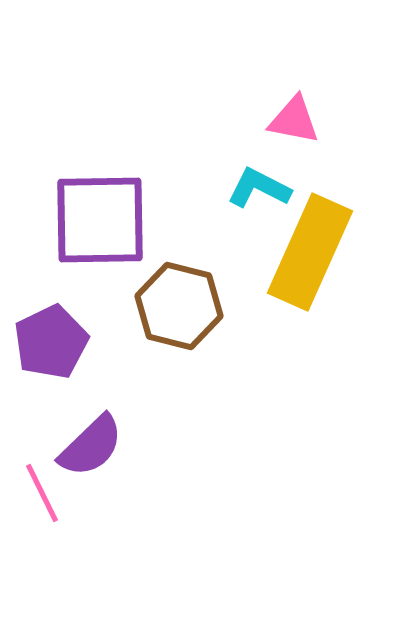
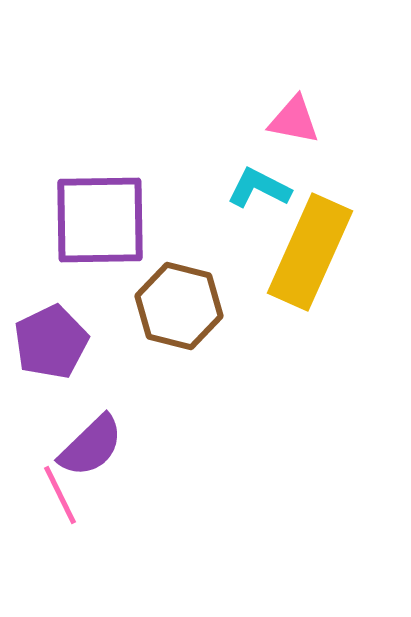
pink line: moved 18 px right, 2 px down
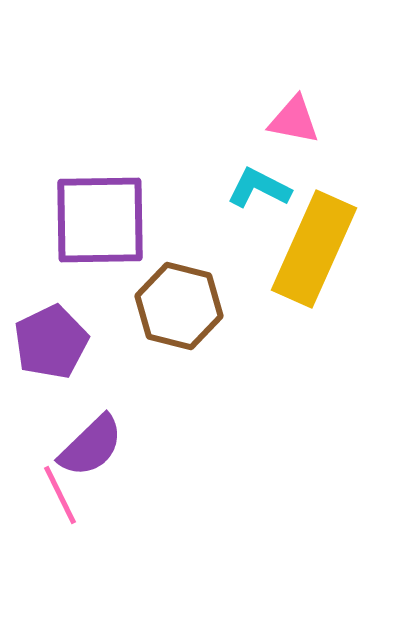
yellow rectangle: moved 4 px right, 3 px up
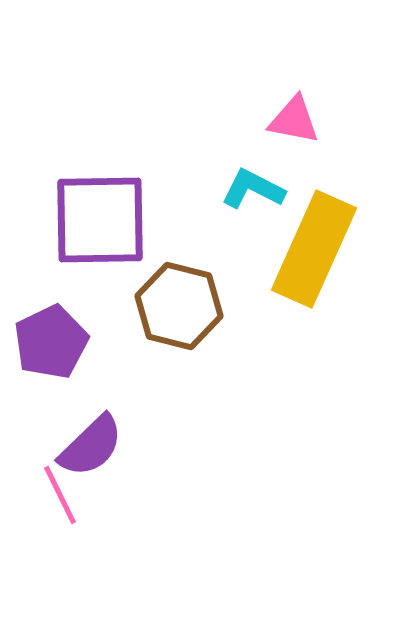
cyan L-shape: moved 6 px left, 1 px down
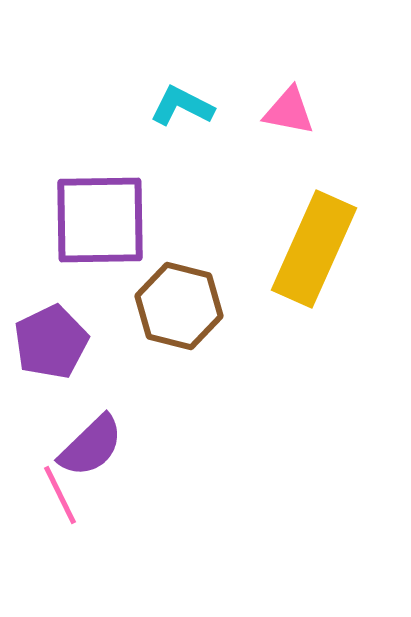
pink triangle: moved 5 px left, 9 px up
cyan L-shape: moved 71 px left, 83 px up
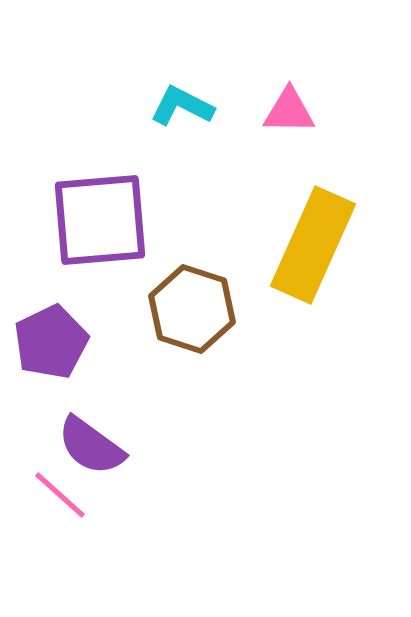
pink triangle: rotated 10 degrees counterclockwise
purple square: rotated 4 degrees counterclockwise
yellow rectangle: moved 1 px left, 4 px up
brown hexagon: moved 13 px right, 3 px down; rotated 4 degrees clockwise
purple semicircle: rotated 80 degrees clockwise
pink line: rotated 22 degrees counterclockwise
